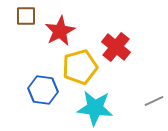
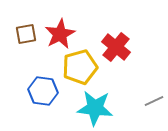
brown square: moved 18 px down; rotated 10 degrees counterclockwise
red star: moved 3 px down
blue hexagon: moved 1 px down
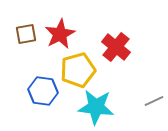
yellow pentagon: moved 2 px left, 3 px down
cyan star: moved 1 px right, 1 px up
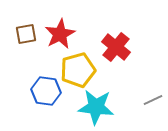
blue hexagon: moved 3 px right
gray line: moved 1 px left, 1 px up
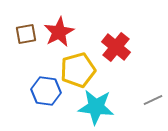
red star: moved 1 px left, 2 px up
